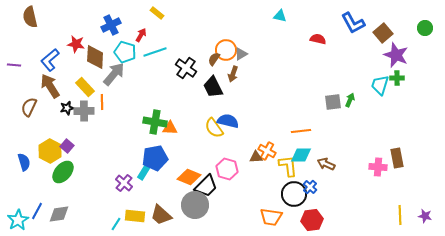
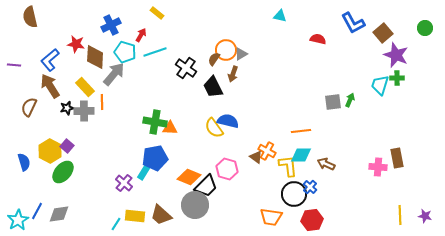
brown triangle at (256, 157): rotated 40 degrees clockwise
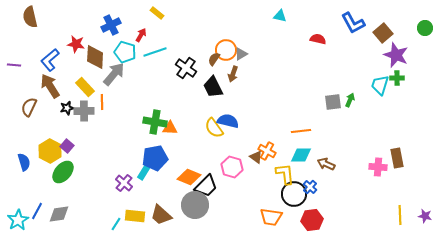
yellow L-shape at (288, 166): moved 3 px left, 8 px down
pink hexagon at (227, 169): moved 5 px right, 2 px up
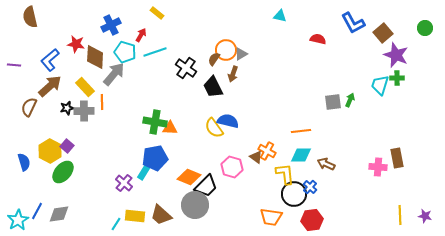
brown arrow at (50, 86): rotated 80 degrees clockwise
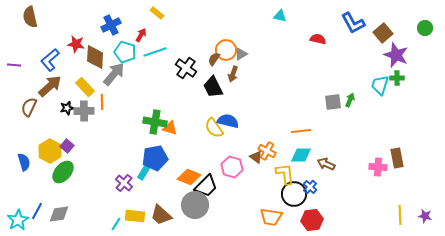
orange triangle at (170, 128): rotated 14 degrees clockwise
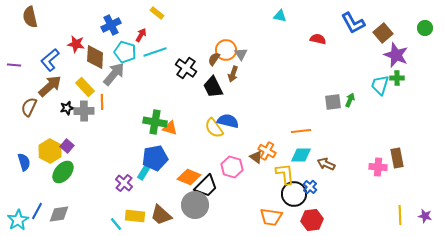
gray triangle at (241, 54): rotated 32 degrees counterclockwise
cyan line at (116, 224): rotated 72 degrees counterclockwise
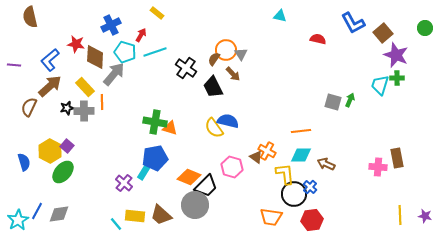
brown arrow at (233, 74): rotated 63 degrees counterclockwise
gray square at (333, 102): rotated 24 degrees clockwise
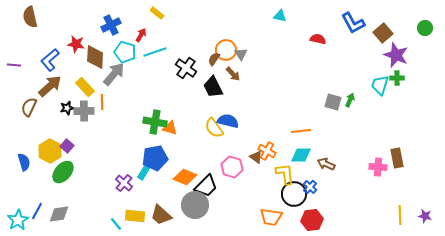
orange diamond at (189, 177): moved 4 px left
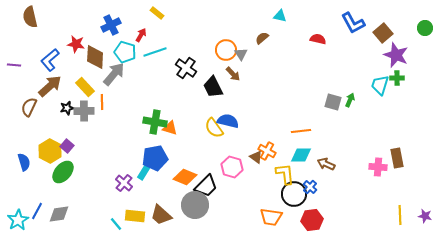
brown semicircle at (214, 59): moved 48 px right, 21 px up; rotated 16 degrees clockwise
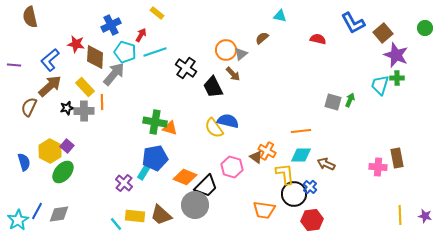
gray triangle at (241, 54): rotated 24 degrees clockwise
orange trapezoid at (271, 217): moved 7 px left, 7 px up
